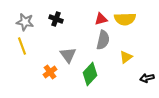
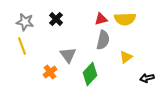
black cross: rotated 24 degrees clockwise
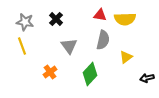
red triangle: moved 1 px left, 4 px up; rotated 24 degrees clockwise
gray triangle: moved 1 px right, 9 px up
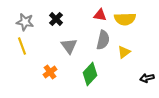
yellow triangle: moved 2 px left, 5 px up
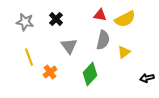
yellow semicircle: rotated 25 degrees counterclockwise
yellow line: moved 7 px right, 11 px down
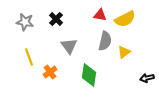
gray semicircle: moved 2 px right, 1 px down
green diamond: moved 1 px left, 1 px down; rotated 35 degrees counterclockwise
